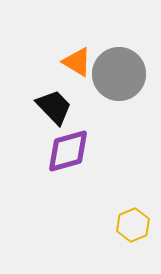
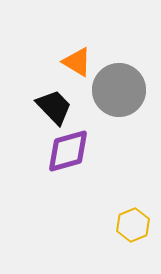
gray circle: moved 16 px down
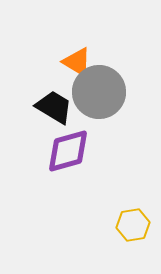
gray circle: moved 20 px left, 2 px down
black trapezoid: rotated 15 degrees counterclockwise
yellow hexagon: rotated 12 degrees clockwise
